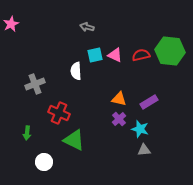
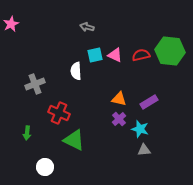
white circle: moved 1 px right, 5 px down
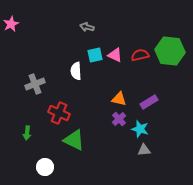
red semicircle: moved 1 px left
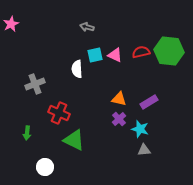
green hexagon: moved 1 px left
red semicircle: moved 1 px right, 3 px up
white semicircle: moved 1 px right, 2 px up
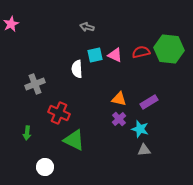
green hexagon: moved 2 px up
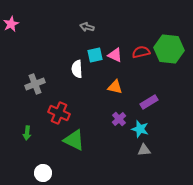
orange triangle: moved 4 px left, 12 px up
white circle: moved 2 px left, 6 px down
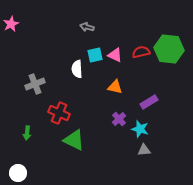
white circle: moved 25 px left
